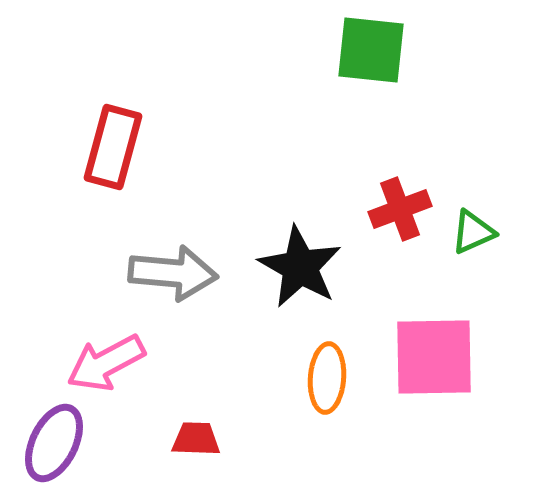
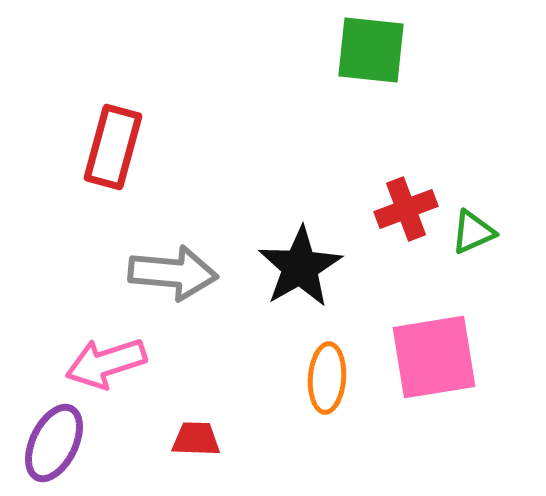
red cross: moved 6 px right
black star: rotated 12 degrees clockwise
pink square: rotated 8 degrees counterclockwise
pink arrow: rotated 10 degrees clockwise
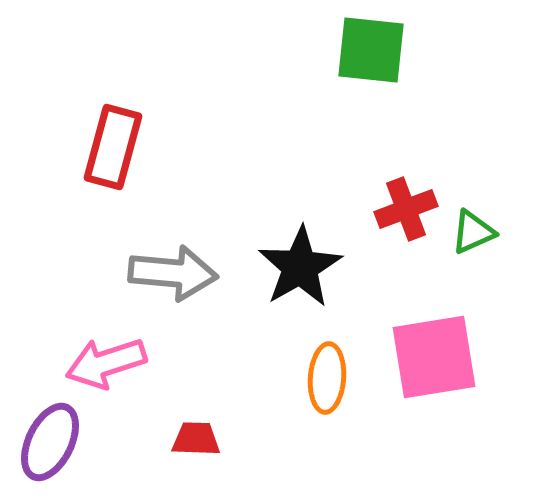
purple ellipse: moved 4 px left, 1 px up
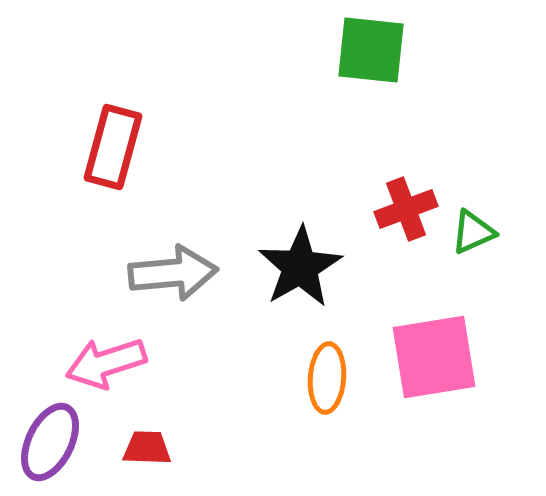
gray arrow: rotated 10 degrees counterclockwise
red trapezoid: moved 49 px left, 9 px down
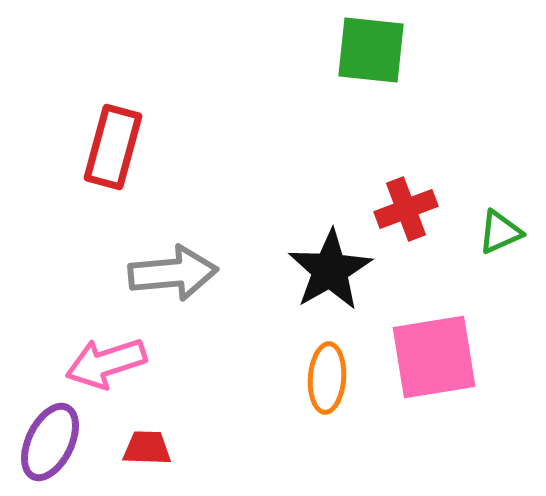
green triangle: moved 27 px right
black star: moved 30 px right, 3 px down
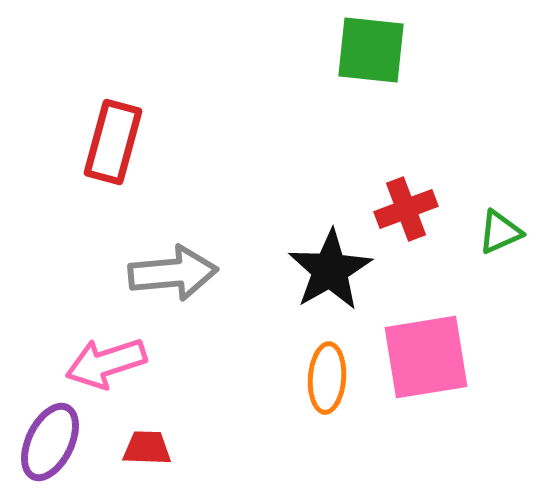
red rectangle: moved 5 px up
pink square: moved 8 px left
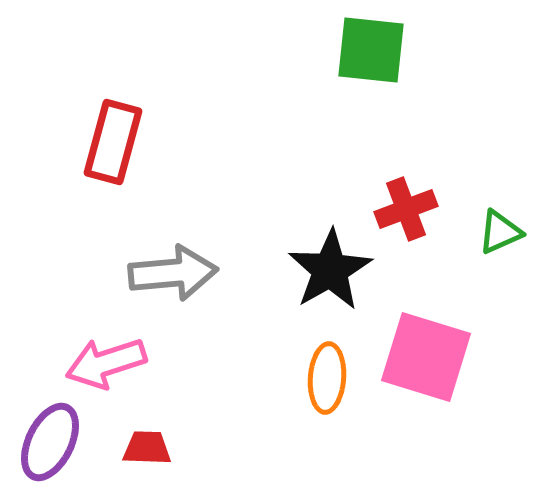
pink square: rotated 26 degrees clockwise
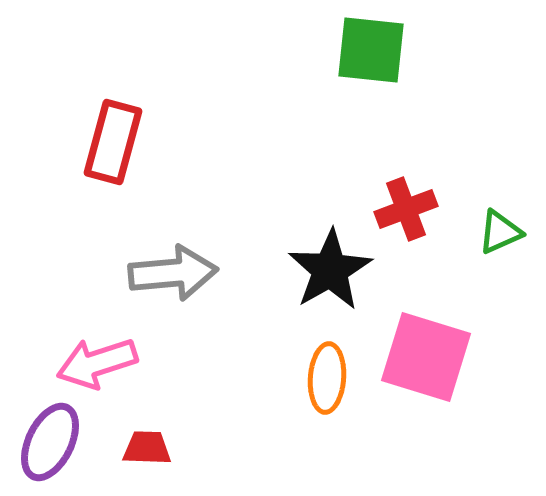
pink arrow: moved 9 px left
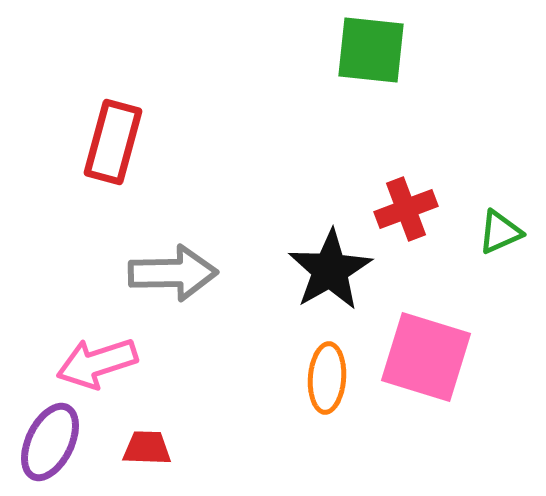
gray arrow: rotated 4 degrees clockwise
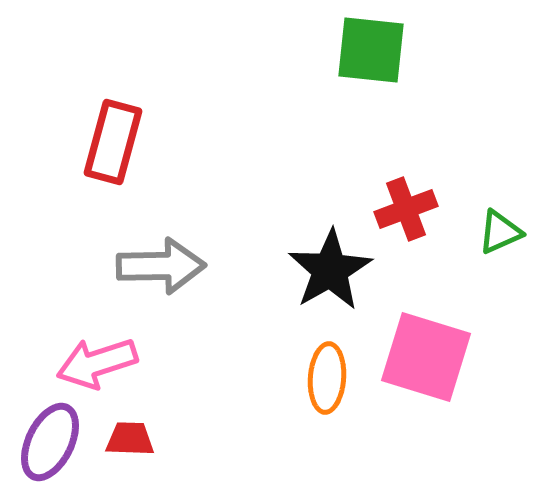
gray arrow: moved 12 px left, 7 px up
red trapezoid: moved 17 px left, 9 px up
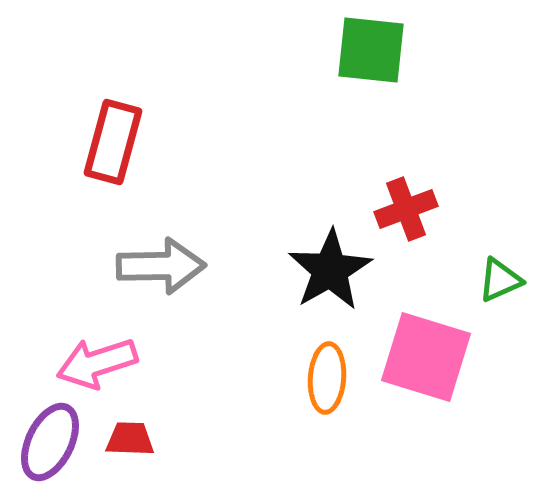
green triangle: moved 48 px down
